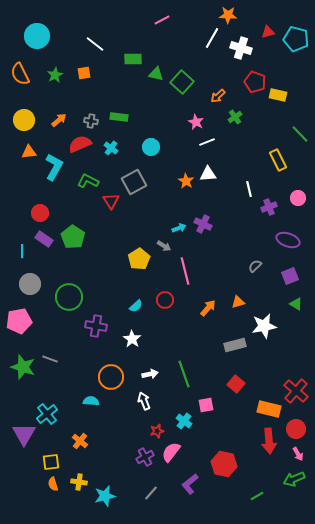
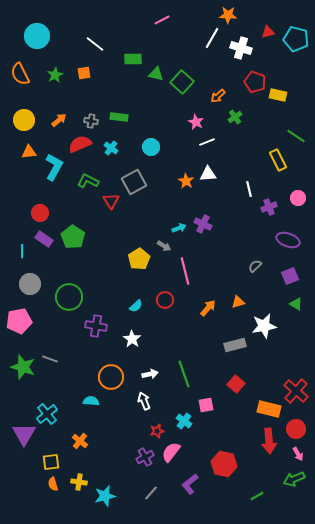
green line at (300, 134): moved 4 px left, 2 px down; rotated 12 degrees counterclockwise
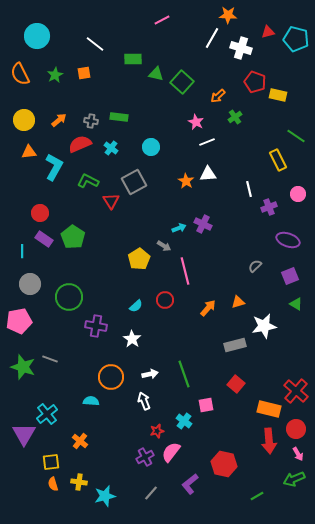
pink circle at (298, 198): moved 4 px up
